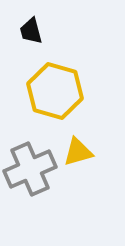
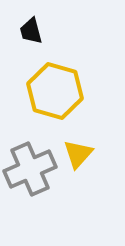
yellow triangle: moved 2 px down; rotated 32 degrees counterclockwise
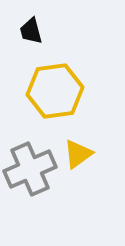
yellow hexagon: rotated 24 degrees counterclockwise
yellow triangle: rotated 12 degrees clockwise
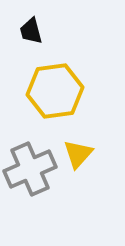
yellow triangle: rotated 12 degrees counterclockwise
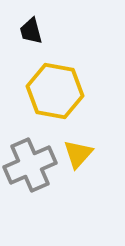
yellow hexagon: rotated 18 degrees clockwise
gray cross: moved 4 px up
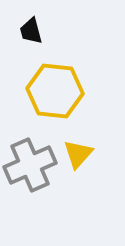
yellow hexagon: rotated 4 degrees counterclockwise
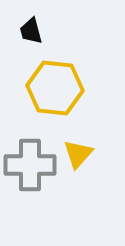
yellow hexagon: moved 3 px up
gray cross: rotated 24 degrees clockwise
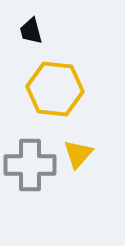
yellow hexagon: moved 1 px down
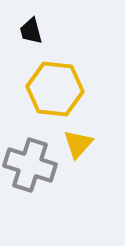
yellow triangle: moved 10 px up
gray cross: rotated 18 degrees clockwise
